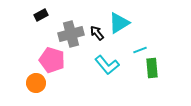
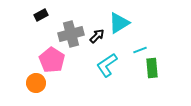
black arrow: moved 3 px down; rotated 84 degrees clockwise
pink pentagon: rotated 15 degrees clockwise
cyan L-shape: rotated 95 degrees clockwise
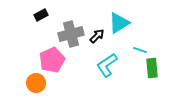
cyan line: rotated 40 degrees clockwise
pink pentagon: rotated 15 degrees clockwise
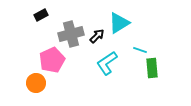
cyan L-shape: moved 2 px up
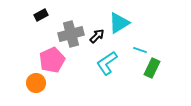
green rectangle: rotated 30 degrees clockwise
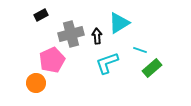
black arrow: rotated 49 degrees counterclockwise
cyan L-shape: rotated 15 degrees clockwise
green rectangle: rotated 24 degrees clockwise
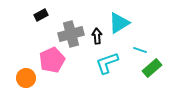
orange circle: moved 10 px left, 5 px up
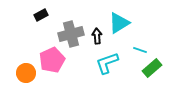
orange circle: moved 5 px up
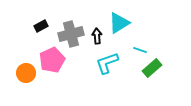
black rectangle: moved 11 px down
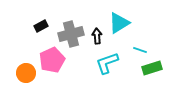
green rectangle: rotated 24 degrees clockwise
